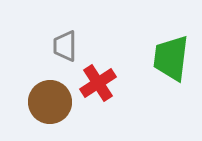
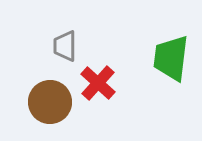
red cross: rotated 15 degrees counterclockwise
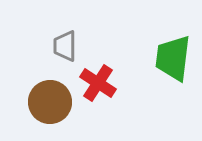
green trapezoid: moved 2 px right
red cross: rotated 9 degrees counterclockwise
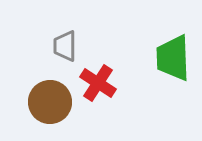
green trapezoid: rotated 9 degrees counterclockwise
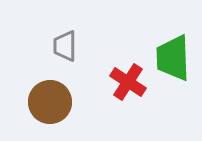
red cross: moved 30 px right, 1 px up
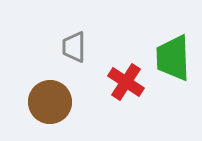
gray trapezoid: moved 9 px right, 1 px down
red cross: moved 2 px left
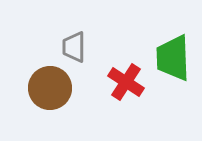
brown circle: moved 14 px up
